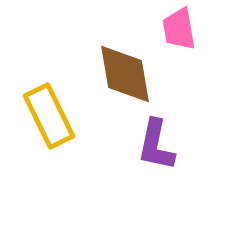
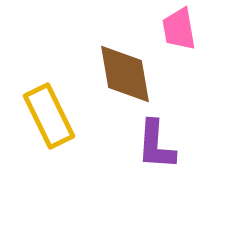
purple L-shape: rotated 8 degrees counterclockwise
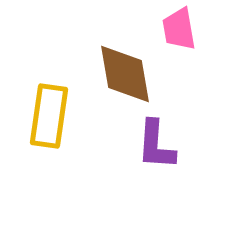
yellow rectangle: rotated 34 degrees clockwise
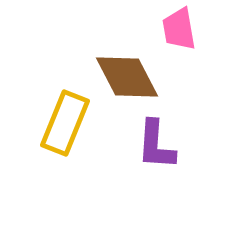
brown diamond: moved 2 px right, 3 px down; rotated 18 degrees counterclockwise
yellow rectangle: moved 16 px right, 7 px down; rotated 14 degrees clockwise
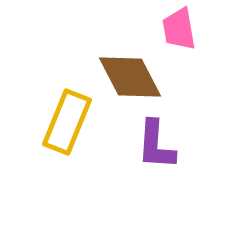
brown diamond: moved 3 px right
yellow rectangle: moved 2 px right, 1 px up
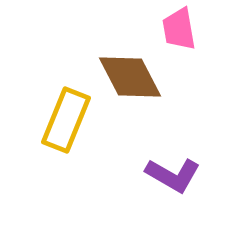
yellow rectangle: moved 1 px left, 2 px up
purple L-shape: moved 17 px right, 30 px down; rotated 64 degrees counterclockwise
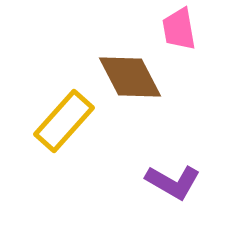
yellow rectangle: moved 2 px left, 1 px down; rotated 20 degrees clockwise
purple L-shape: moved 7 px down
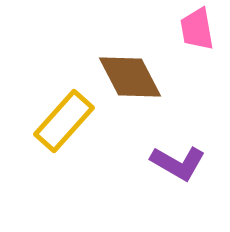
pink trapezoid: moved 18 px right
purple L-shape: moved 5 px right, 19 px up
